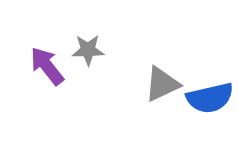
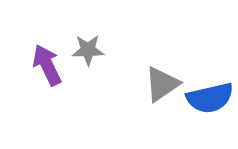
purple arrow: moved 1 px up; rotated 12 degrees clockwise
gray triangle: rotated 9 degrees counterclockwise
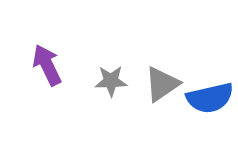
gray star: moved 23 px right, 31 px down
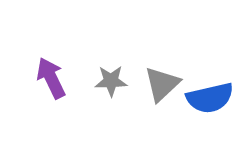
purple arrow: moved 4 px right, 13 px down
gray triangle: rotated 9 degrees counterclockwise
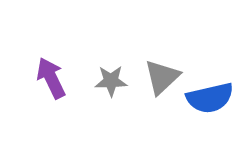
gray triangle: moved 7 px up
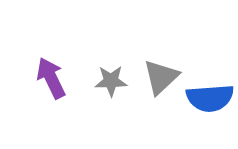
gray triangle: moved 1 px left
blue semicircle: rotated 9 degrees clockwise
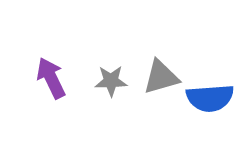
gray triangle: rotated 27 degrees clockwise
